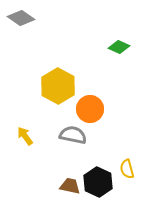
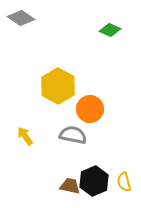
green diamond: moved 9 px left, 17 px up
yellow semicircle: moved 3 px left, 13 px down
black hexagon: moved 4 px left, 1 px up; rotated 12 degrees clockwise
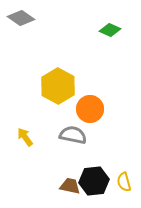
yellow arrow: moved 1 px down
black hexagon: rotated 16 degrees clockwise
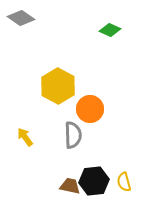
gray semicircle: rotated 76 degrees clockwise
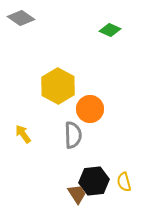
yellow arrow: moved 2 px left, 3 px up
brown trapezoid: moved 7 px right, 8 px down; rotated 45 degrees clockwise
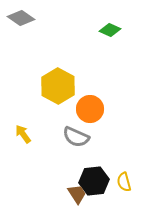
gray semicircle: moved 3 px right, 2 px down; rotated 116 degrees clockwise
